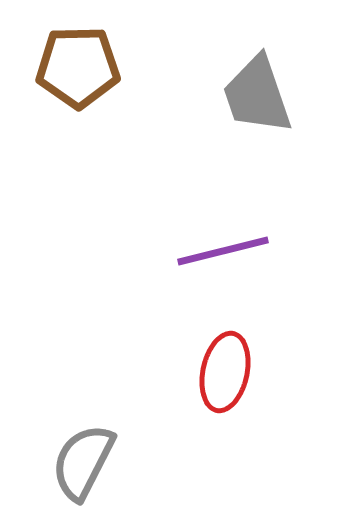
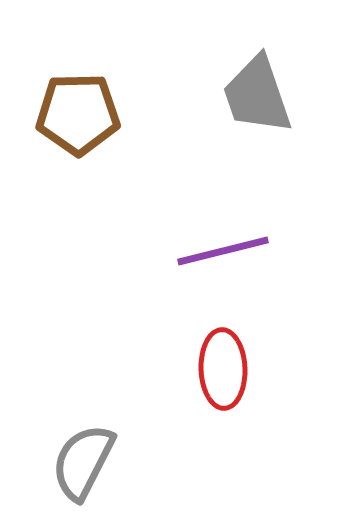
brown pentagon: moved 47 px down
red ellipse: moved 2 px left, 3 px up; rotated 14 degrees counterclockwise
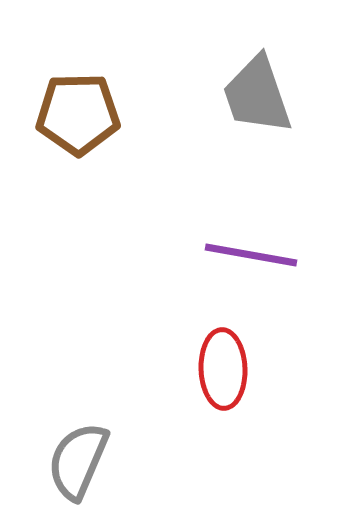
purple line: moved 28 px right, 4 px down; rotated 24 degrees clockwise
gray semicircle: moved 5 px left, 1 px up; rotated 4 degrees counterclockwise
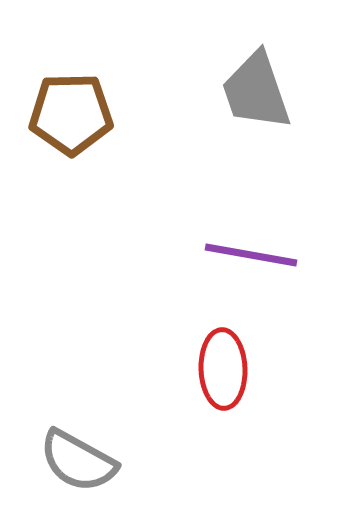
gray trapezoid: moved 1 px left, 4 px up
brown pentagon: moved 7 px left
gray semicircle: rotated 84 degrees counterclockwise
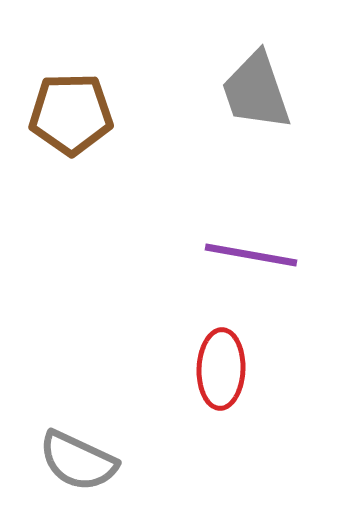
red ellipse: moved 2 px left; rotated 4 degrees clockwise
gray semicircle: rotated 4 degrees counterclockwise
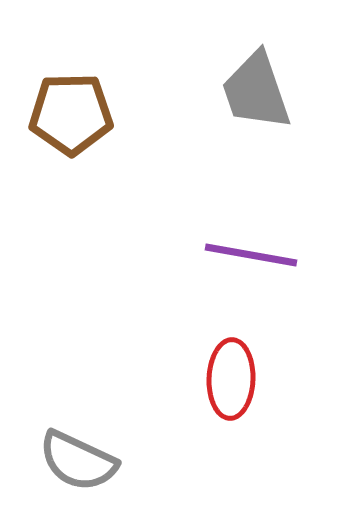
red ellipse: moved 10 px right, 10 px down
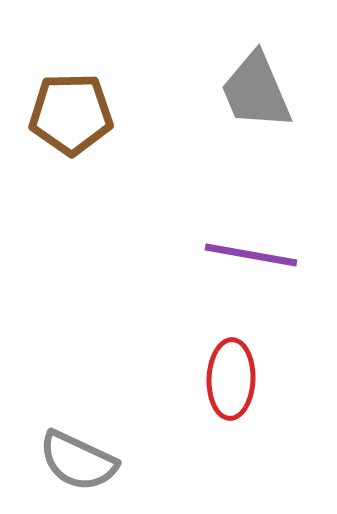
gray trapezoid: rotated 4 degrees counterclockwise
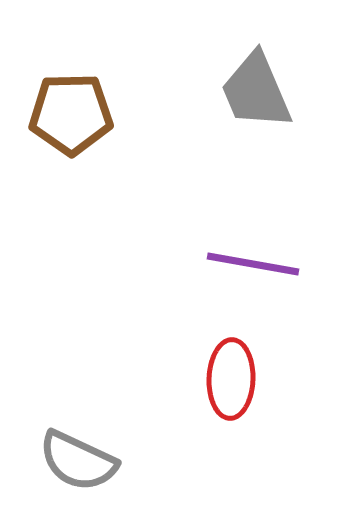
purple line: moved 2 px right, 9 px down
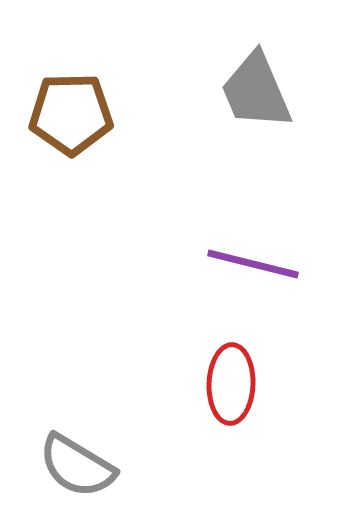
purple line: rotated 4 degrees clockwise
red ellipse: moved 5 px down
gray semicircle: moved 1 px left, 5 px down; rotated 6 degrees clockwise
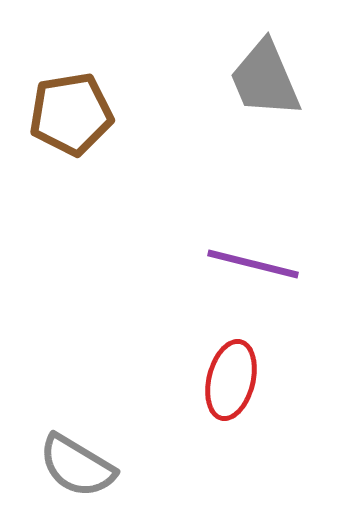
gray trapezoid: moved 9 px right, 12 px up
brown pentagon: rotated 8 degrees counterclockwise
red ellipse: moved 4 px up; rotated 12 degrees clockwise
